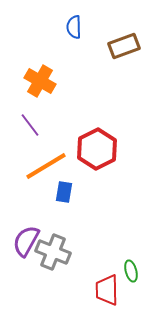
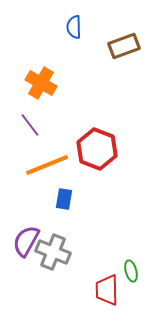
orange cross: moved 1 px right, 2 px down
red hexagon: rotated 12 degrees counterclockwise
orange line: moved 1 px right, 1 px up; rotated 9 degrees clockwise
blue rectangle: moved 7 px down
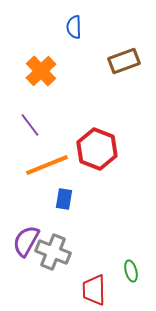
brown rectangle: moved 15 px down
orange cross: moved 12 px up; rotated 16 degrees clockwise
red trapezoid: moved 13 px left
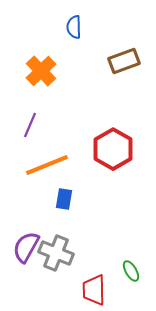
purple line: rotated 60 degrees clockwise
red hexagon: moved 16 px right; rotated 9 degrees clockwise
purple semicircle: moved 6 px down
gray cross: moved 3 px right, 1 px down
green ellipse: rotated 15 degrees counterclockwise
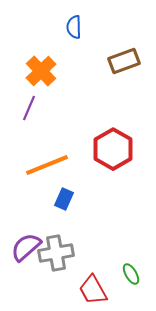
purple line: moved 1 px left, 17 px up
blue rectangle: rotated 15 degrees clockwise
purple semicircle: rotated 20 degrees clockwise
gray cross: rotated 32 degrees counterclockwise
green ellipse: moved 3 px down
red trapezoid: moved 1 px left; rotated 28 degrees counterclockwise
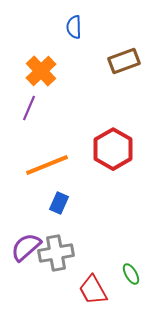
blue rectangle: moved 5 px left, 4 px down
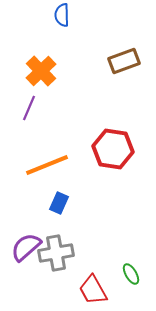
blue semicircle: moved 12 px left, 12 px up
red hexagon: rotated 21 degrees counterclockwise
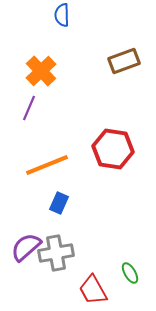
green ellipse: moved 1 px left, 1 px up
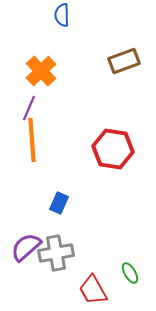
orange line: moved 15 px left, 25 px up; rotated 72 degrees counterclockwise
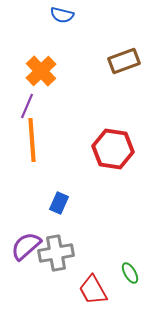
blue semicircle: rotated 75 degrees counterclockwise
purple line: moved 2 px left, 2 px up
purple semicircle: moved 1 px up
